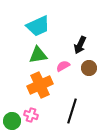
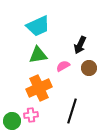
orange cross: moved 1 px left, 3 px down
pink cross: rotated 24 degrees counterclockwise
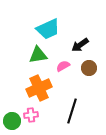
cyan trapezoid: moved 10 px right, 3 px down
black arrow: rotated 30 degrees clockwise
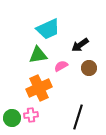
pink semicircle: moved 2 px left
black line: moved 6 px right, 6 px down
green circle: moved 3 px up
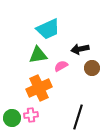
black arrow: moved 4 px down; rotated 24 degrees clockwise
brown circle: moved 3 px right
